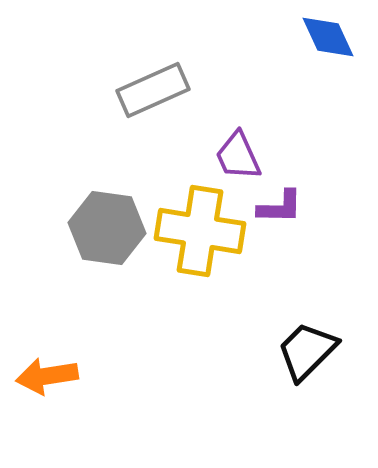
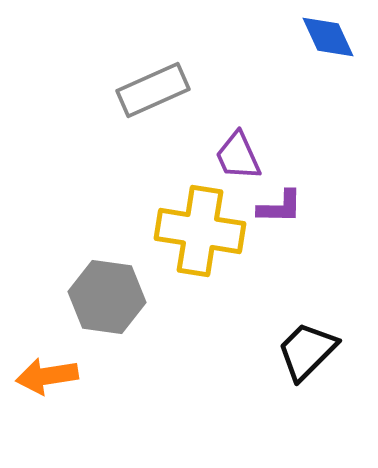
gray hexagon: moved 69 px down
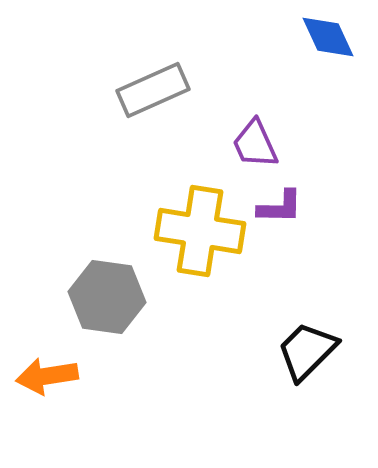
purple trapezoid: moved 17 px right, 12 px up
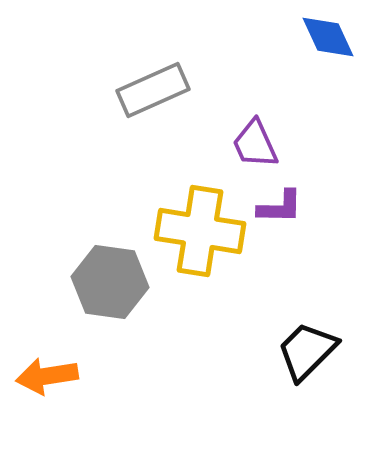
gray hexagon: moved 3 px right, 15 px up
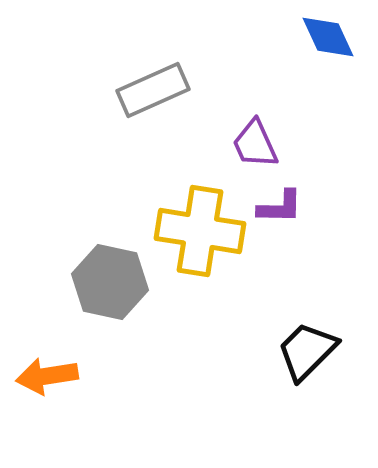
gray hexagon: rotated 4 degrees clockwise
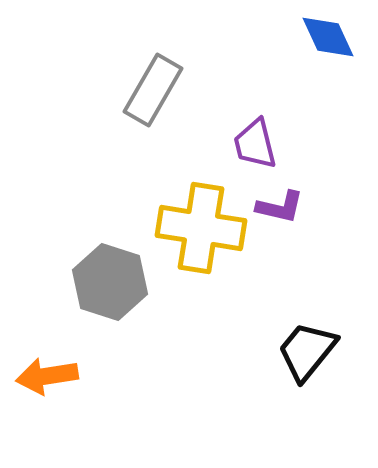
gray rectangle: rotated 36 degrees counterclockwise
purple trapezoid: rotated 10 degrees clockwise
purple L-shape: rotated 12 degrees clockwise
yellow cross: moved 1 px right, 3 px up
gray hexagon: rotated 6 degrees clockwise
black trapezoid: rotated 6 degrees counterclockwise
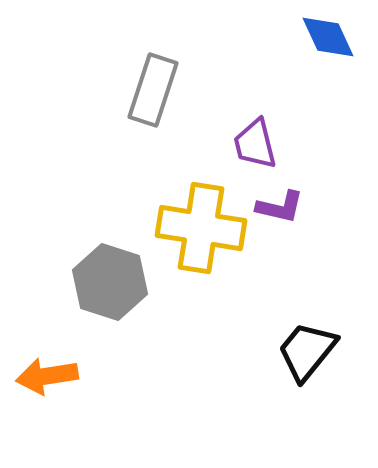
gray rectangle: rotated 12 degrees counterclockwise
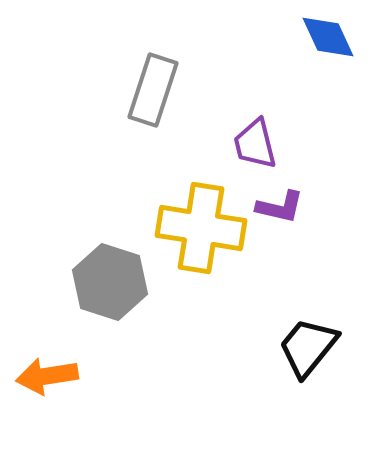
black trapezoid: moved 1 px right, 4 px up
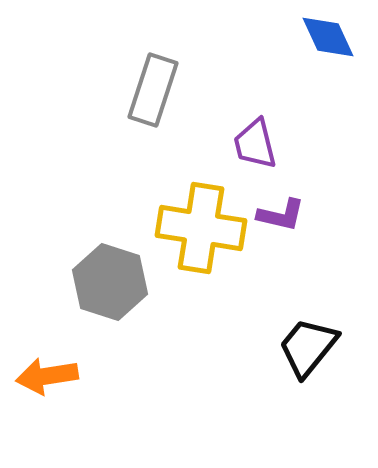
purple L-shape: moved 1 px right, 8 px down
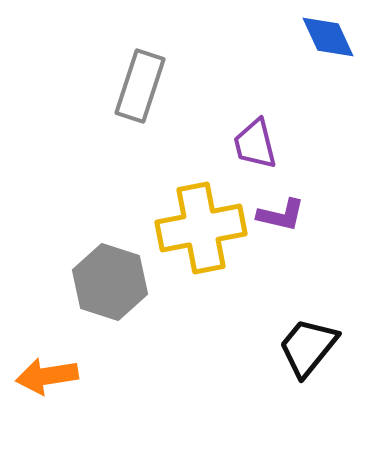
gray rectangle: moved 13 px left, 4 px up
yellow cross: rotated 20 degrees counterclockwise
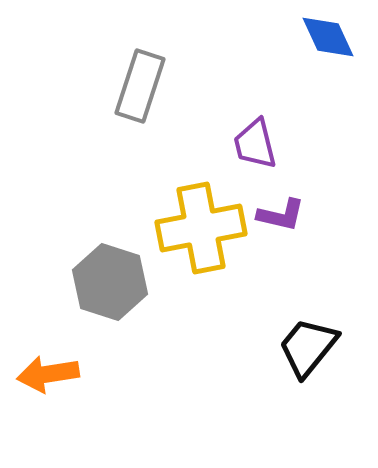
orange arrow: moved 1 px right, 2 px up
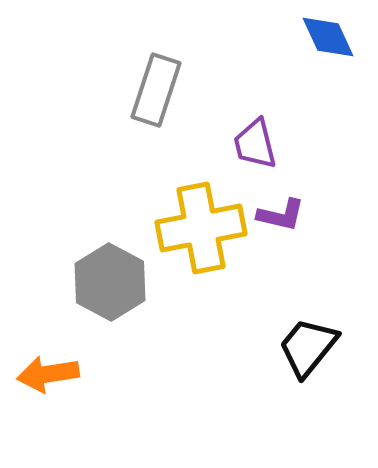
gray rectangle: moved 16 px right, 4 px down
gray hexagon: rotated 10 degrees clockwise
